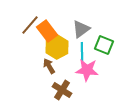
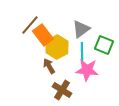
orange rectangle: moved 4 px left, 4 px down
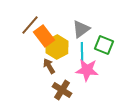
orange rectangle: moved 1 px right, 1 px down
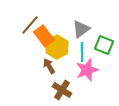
pink star: rotated 25 degrees counterclockwise
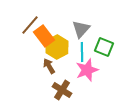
gray triangle: rotated 12 degrees counterclockwise
green square: moved 2 px down
